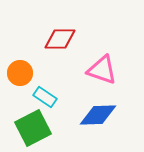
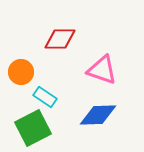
orange circle: moved 1 px right, 1 px up
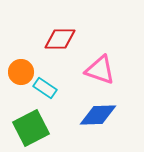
pink triangle: moved 2 px left
cyan rectangle: moved 9 px up
green square: moved 2 px left
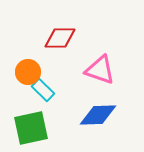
red diamond: moved 1 px up
orange circle: moved 7 px right
cyan rectangle: moved 2 px left, 2 px down; rotated 10 degrees clockwise
green square: rotated 15 degrees clockwise
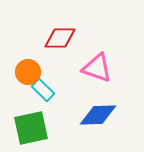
pink triangle: moved 3 px left, 2 px up
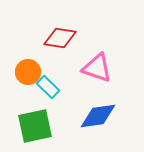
red diamond: rotated 8 degrees clockwise
cyan rectangle: moved 5 px right, 3 px up
blue diamond: moved 1 px down; rotated 6 degrees counterclockwise
green square: moved 4 px right, 2 px up
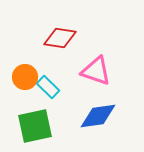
pink triangle: moved 1 px left, 3 px down
orange circle: moved 3 px left, 5 px down
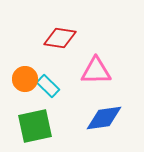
pink triangle: rotated 20 degrees counterclockwise
orange circle: moved 2 px down
cyan rectangle: moved 1 px up
blue diamond: moved 6 px right, 2 px down
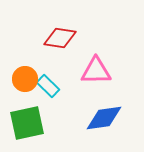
green square: moved 8 px left, 3 px up
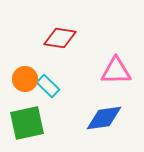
pink triangle: moved 20 px right
